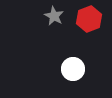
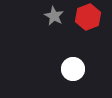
red hexagon: moved 1 px left, 2 px up
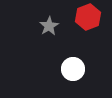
gray star: moved 5 px left, 10 px down; rotated 12 degrees clockwise
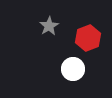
red hexagon: moved 21 px down
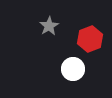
red hexagon: moved 2 px right, 1 px down
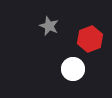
gray star: rotated 18 degrees counterclockwise
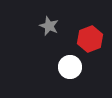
white circle: moved 3 px left, 2 px up
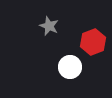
red hexagon: moved 3 px right, 3 px down
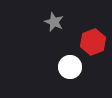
gray star: moved 5 px right, 4 px up
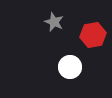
red hexagon: moved 7 px up; rotated 10 degrees clockwise
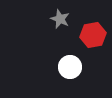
gray star: moved 6 px right, 3 px up
